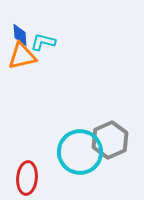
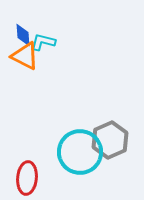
blue diamond: moved 3 px right
orange triangle: moved 3 px right; rotated 40 degrees clockwise
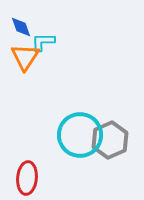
blue diamond: moved 2 px left, 8 px up; rotated 15 degrees counterclockwise
cyan L-shape: rotated 15 degrees counterclockwise
orange triangle: moved 1 px down; rotated 36 degrees clockwise
cyan circle: moved 17 px up
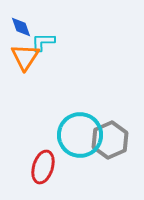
red ellipse: moved 16 px right, 11 px up; rotated 12 degrees clockwise
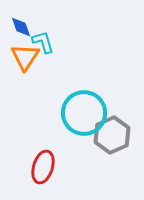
cyan L-shape: rotated 75 degrees clockwise
cyan circle: moved 4 px right, 22 px up
gray hexagon: moved 2 px right, 5 px up
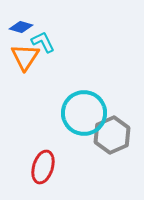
blue diamond: rotated 55 degrees counterclockwise
cyan L-shape: rotated 10 degrees counterclockwise
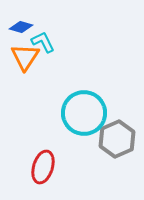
gray hexagon: moved 5 px right, 4 px down
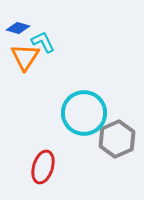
blue diamond: moved 3 px left, 1 px down
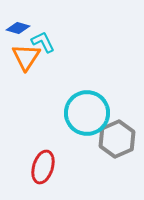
orange triangle: moved 1 px right
cyan circle: moved 3 px right
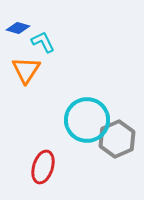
orange triangle: moved 13 px down
cyan circle: moved 7 px down
